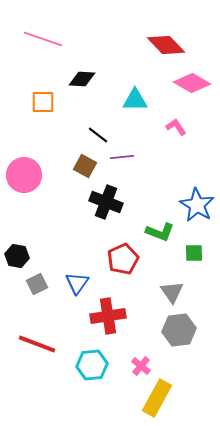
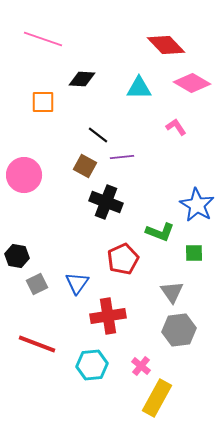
cyan triangle: moved 4 px right, 12 px up
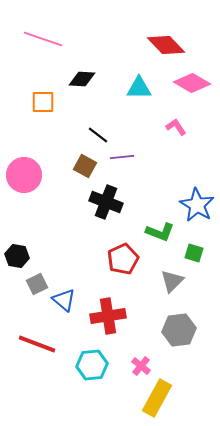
green square: rotated 18 degrees clockwise
blue triangle: moved 13 px left, 17 px down; rotated 25 degrees counterclockwise
gray triangle: moved 11 px up; rotated 20 degrees clockwise
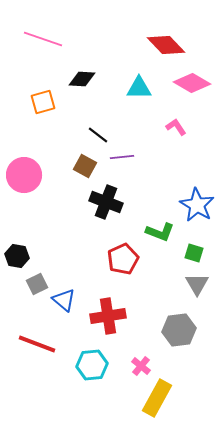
orange square: rotated 15 degrees counterclockwise
gray triangle: moved 25 px right, 3 px down; rotated 15 degrees counterclockwise
